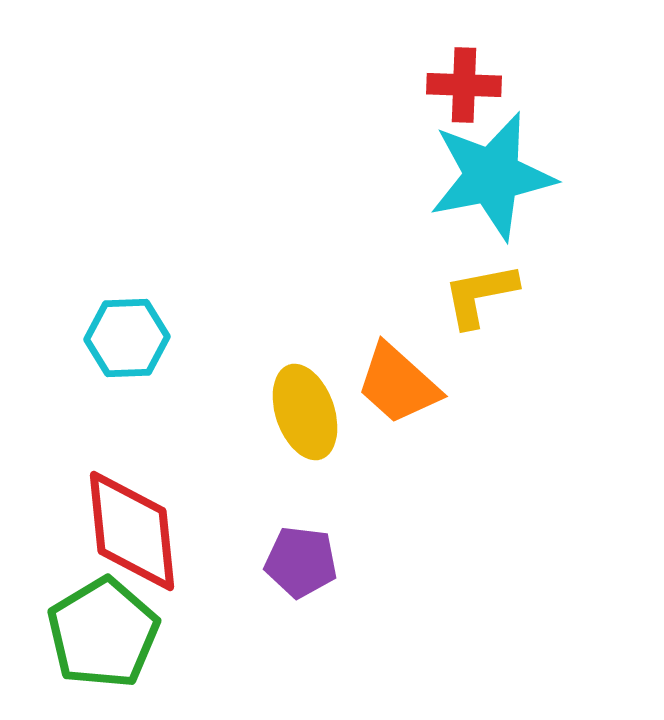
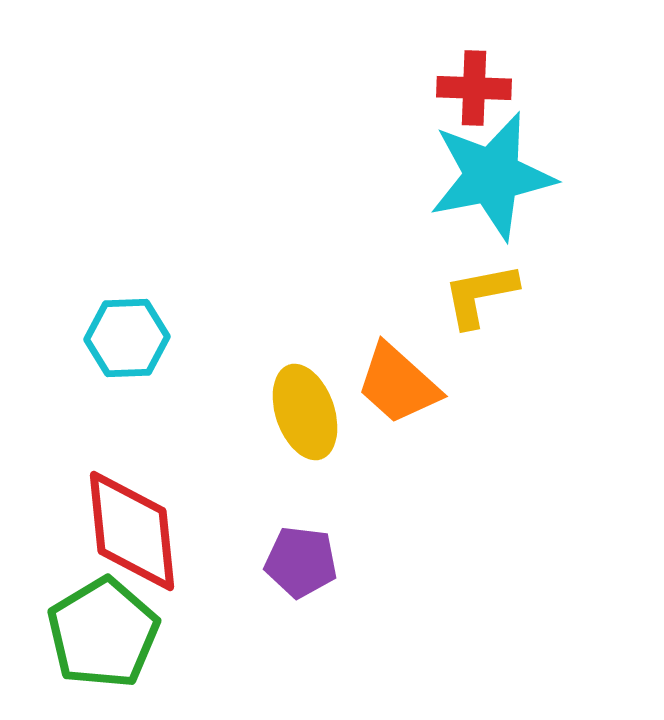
red cross: moved 10 px right, 3 px down
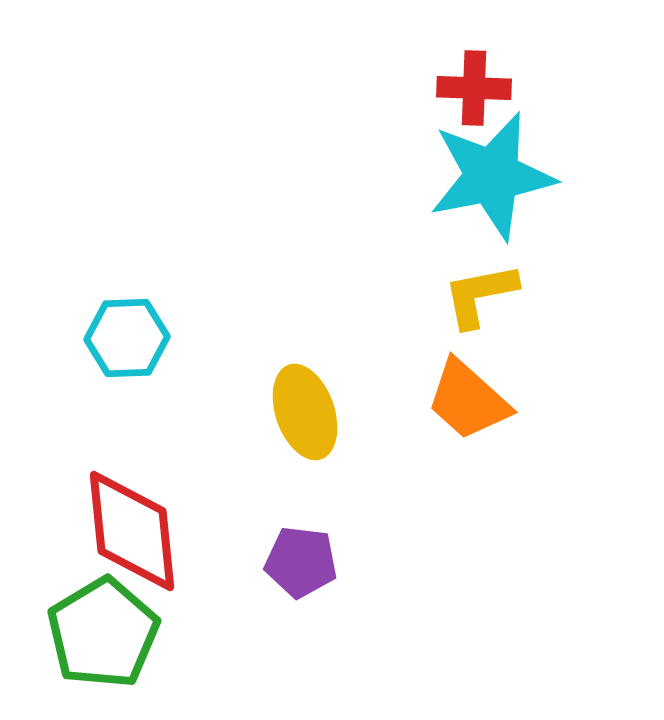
orange trapezoid: moved 70 px right, 16 px down
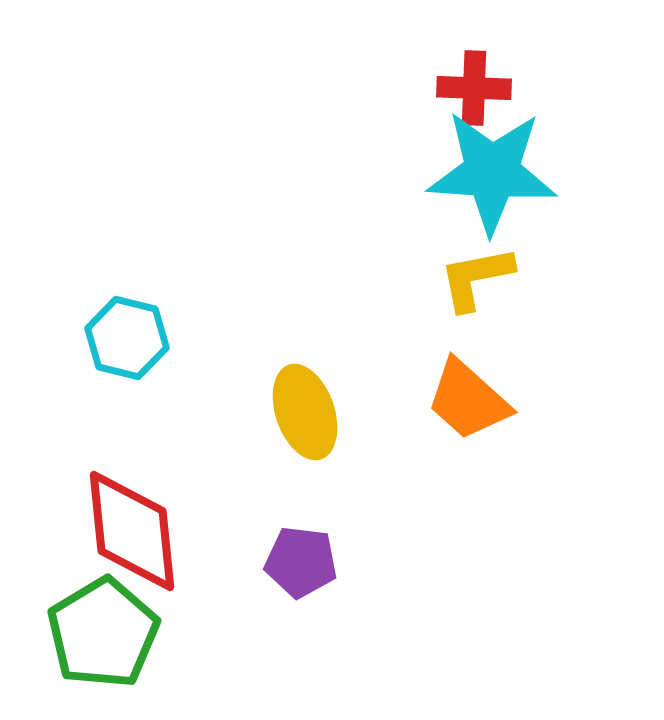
cyan star: moved 4 px up; rotated 15 degrees clockwise
yellow L-shape: moved 4 px left, 17 px up
cyan hexagon: rotated 16 degrees clockwise
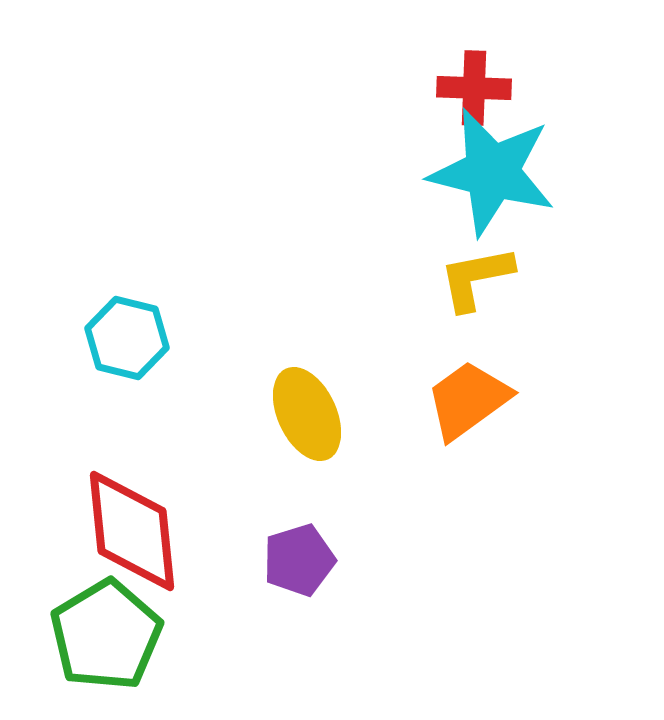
cyan star: rotated 10 degrees clockwise
orange trapezoid: rotated 102 degrees clockwise
yellow ellipse: moved 2 px right, 2 px down; rotated 6 degrees counterclockwise
purple pentagon: moved 2 px left, 2 px up; rotated 24 degrees counterclockwise
green pentagon: moved 3 px right, 2 px down
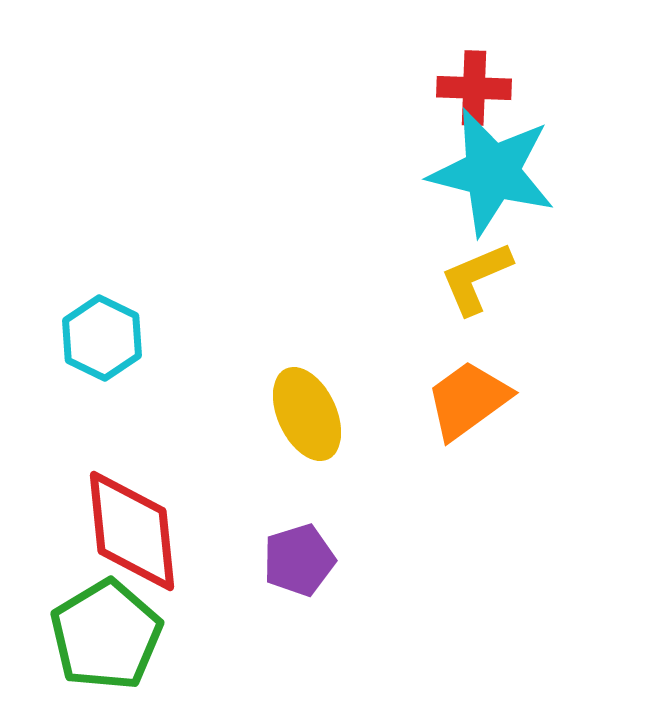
yellow L-shape: rotated 12 degrees counterclockwise
cyan hexagon: moved 25 px left; rotated 12 degrees clockwise
